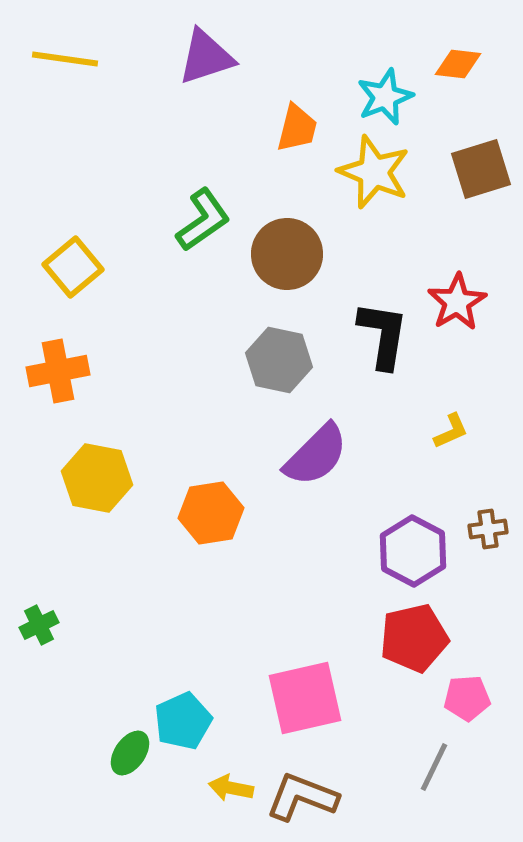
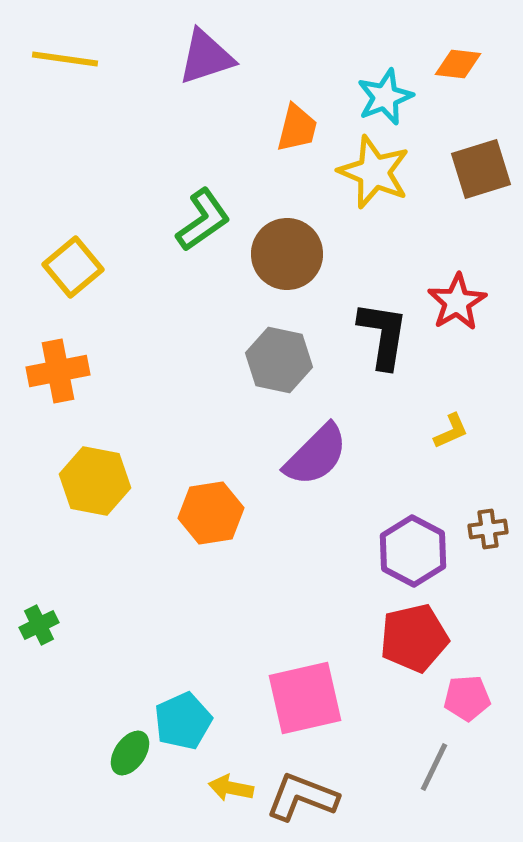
yellow hexagon: moved 2 px left, 3 px down
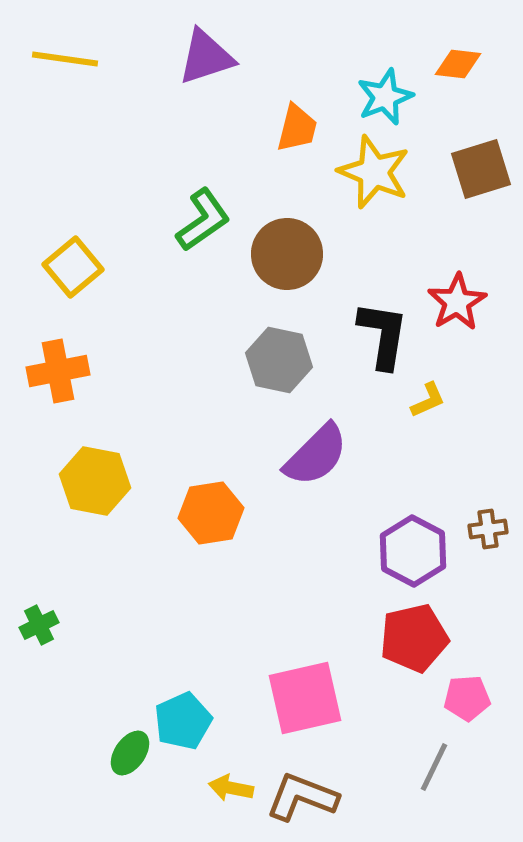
yellow L-shape: moved 23 px left, 31 px up
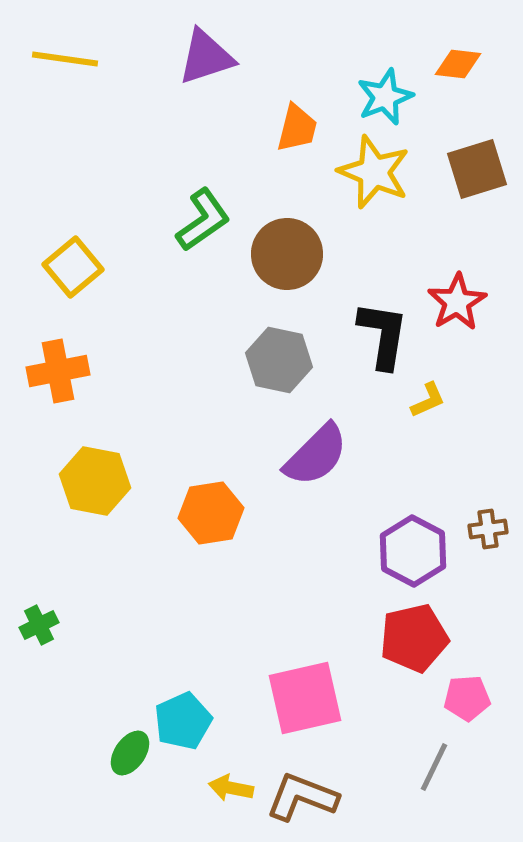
brown square: moved 4 px left
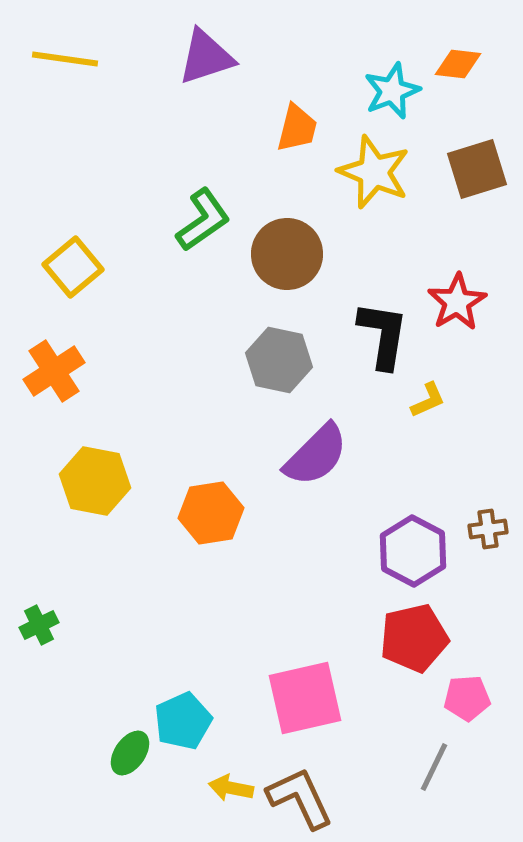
cyan star: moved 7 px right, 6 px up
orange cross: moved 4 px left; rotated 22 degrees counterclockwise
brown L-shape: moved 2 px left, 1 px down; rotated 44 degrees clockwise
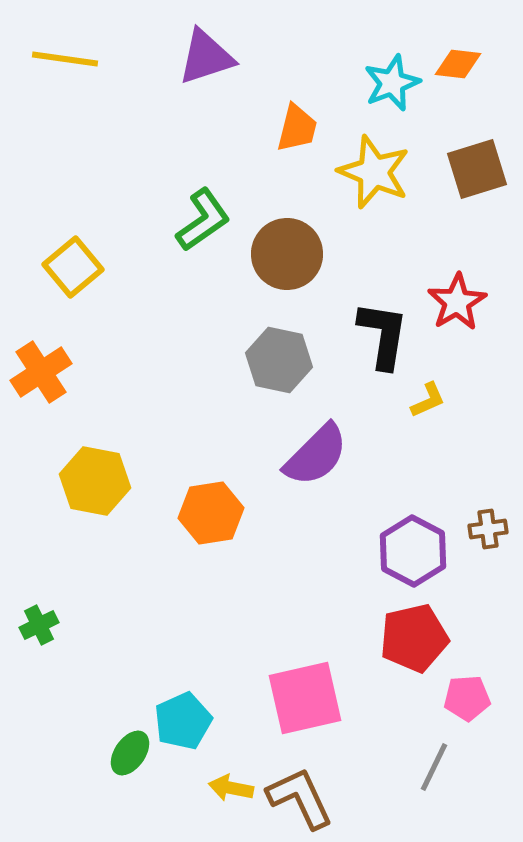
cyan star: moved 8 px up
orange cross: moved 13 px left, 1 px down
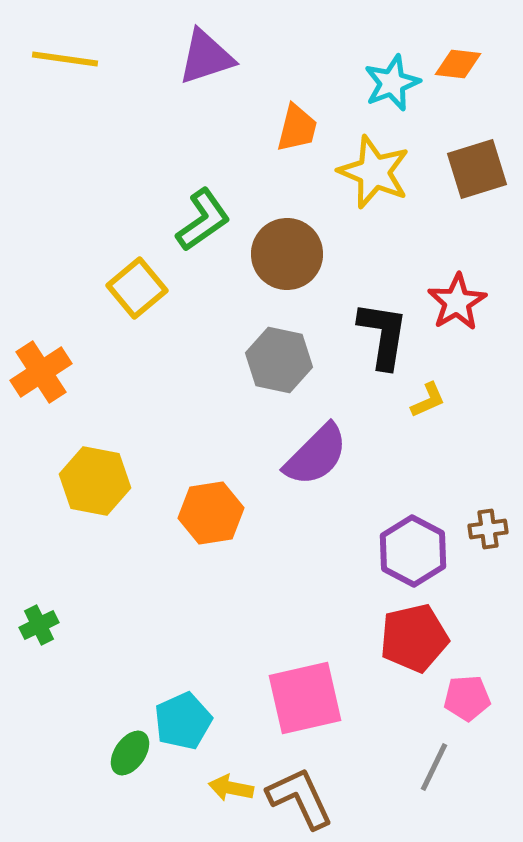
yellow square: moved 64 px right, 21 px down
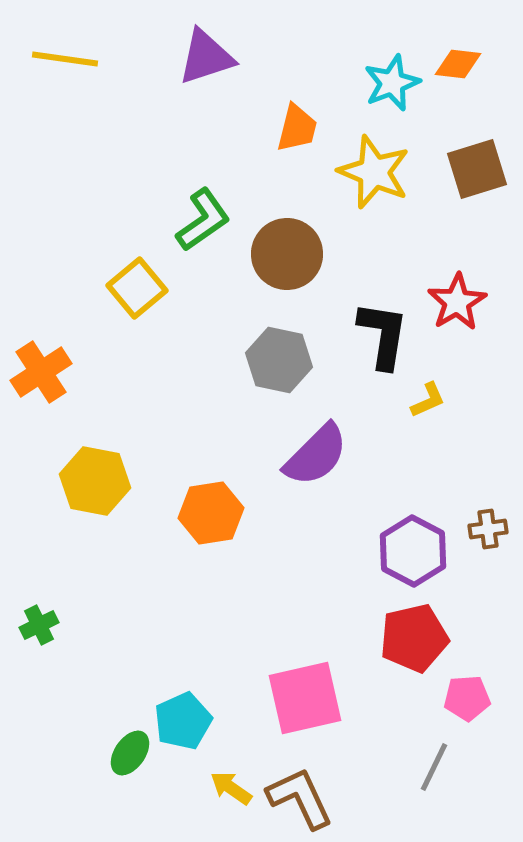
yellow arrow: rotated 24 degrees clockwise
